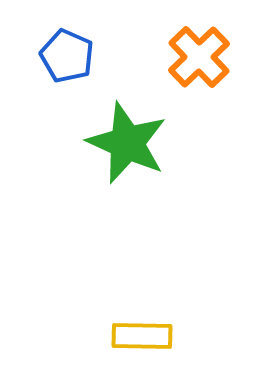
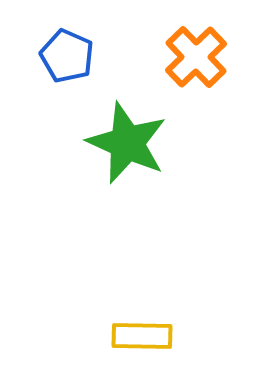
orange cross: moved 3 px left
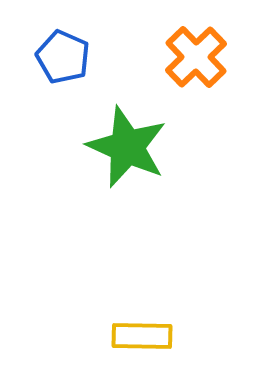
blue pentagon: moved 4 px left, 1 px down
green star: moved 4 px down
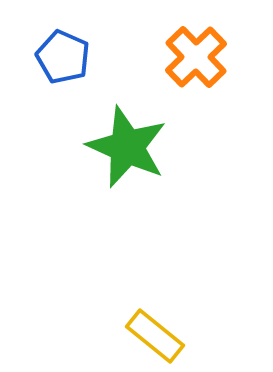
yellow rectangle: moved 13 px right; rotated 38 degrees clockwise
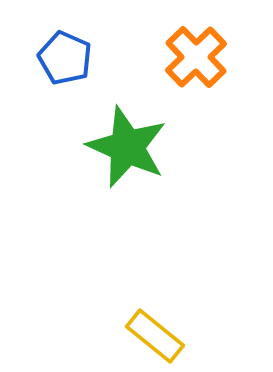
blue pentagon: moved 2 px right, 1 px down
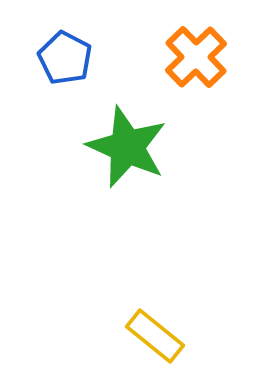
blue pentagon: rotated 4 degrees clockwise
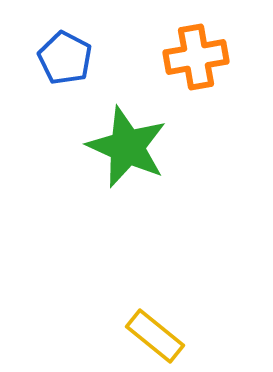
orange cross: rotated 34 degrees clockwise
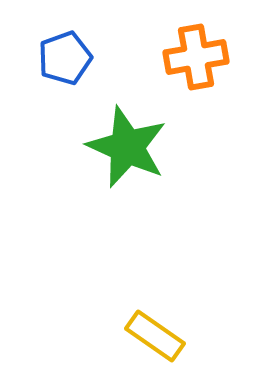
blue pentagon: rotated 24 degrees clockwise
yellow rectangle: rotated 4 degrees counterclockwise
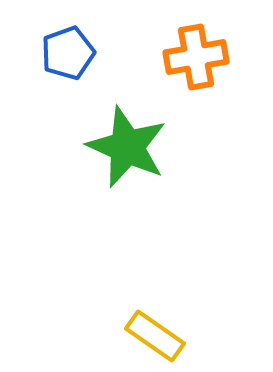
blue pentagon: moved 3 px right, 5 px up
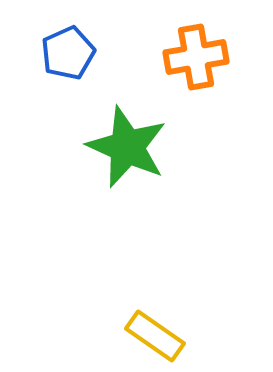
blue pentagon: rotated 4 degrees counterclockwise
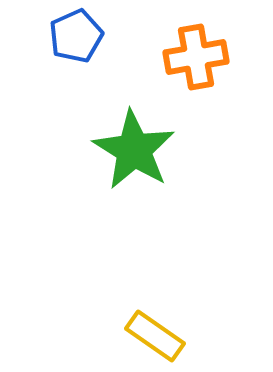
blue pentagon: moved 8 px right, 17 px up
green star: moved 7 px right, 3 px down; rotated 8 degrees clockwise
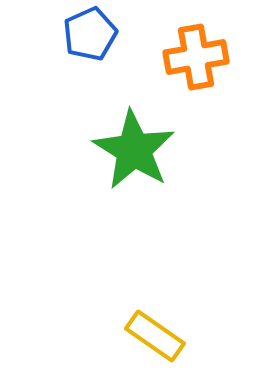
blue pentagon: moved 14 px right, 2 px up
